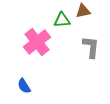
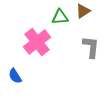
brown triangle: rotated 21 degrees counterclockwise
green triangle: moved 2 px left, 3 px up
blue semicircle: moved 9 px left, 10 px up
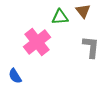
brown triangle: rotated 35 degrees counterclockwise
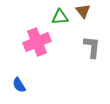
pink cross: rotated 16 degrees clockwise
gray L-shape: moved 1 px right
blue semicircle: moved 4 px right, 9 px down
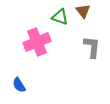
green triangle: rotated 24 degrees clockwise
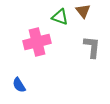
pink cross: rotated 8 degrees clockwise
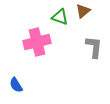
brown triangle: rotated 28 degrees clockwise
gray L-shape: moved 2 px right
blue semicircle: moved 3 px left
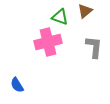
brown triangle: moved 2 px right
pink cross: moved 11 px right
blue semicircle: moved 1 px right
